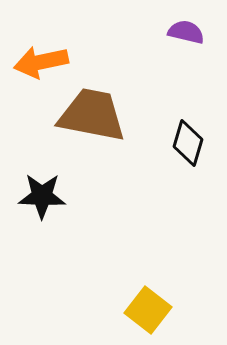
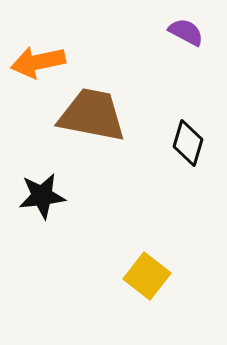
purple semicircle: rotated 15 degrees clockwise
orange arrow: moved 3 px left
black star: rotated 9 degrees counterclockwise
yellow square: moved 1 px left, 34 px up
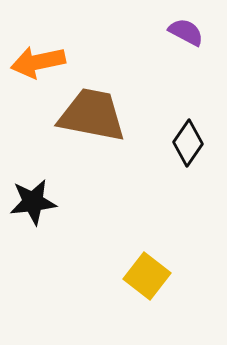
black diamond: rotated 18 degrees clockwise
black star: moved 9 px left, 6 px down
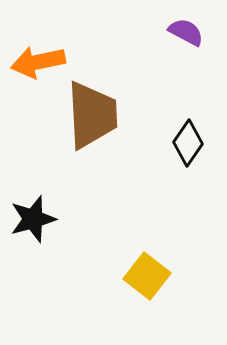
brown trapezoid: rotated 76 degrees clockwise
black star: moved 17 px down; rotated 9 degrees counterclockwise
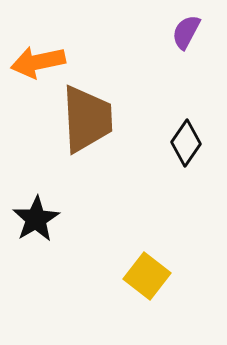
purple semicircle: rotated 90 degrees counterclockwise
brown trapezoid: moved 5 px left, 4 px down
black diamond: moved 2 px left
black star: moved 3 px right; rotated 15 degrees counterclockwise
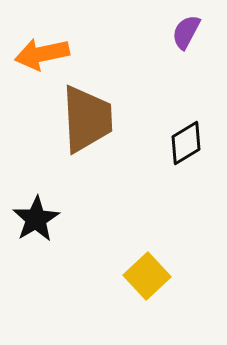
orange arrow: moved 4 px right, 8 px up
black diamond: rotated 24 degrees clockwise
yellow square: rotated 9 degrees clockwise
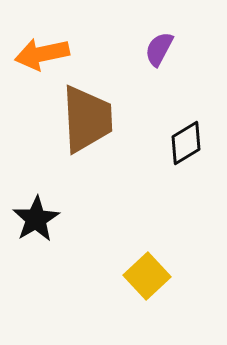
purple semicircle: moved 27 px left, 17 px down
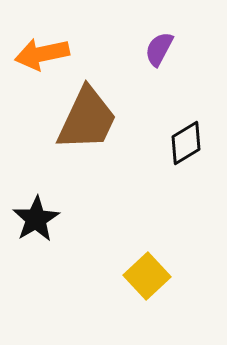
brown trapezoid: rotated 28 degrees clockwise
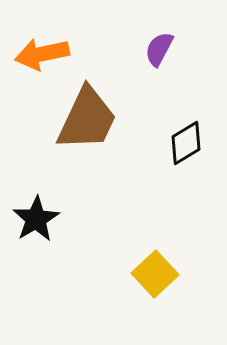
yellow square: moved 8 px right, 2 px up
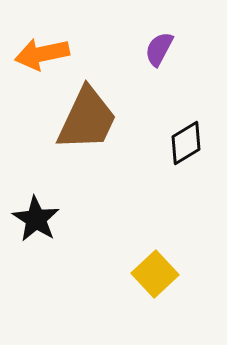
black star: rotated 9 degrees counterclockwise
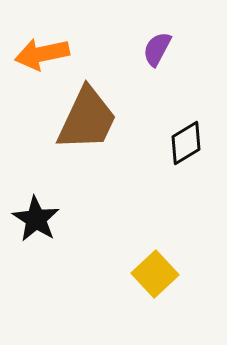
purple semicircle: moved 2 px left
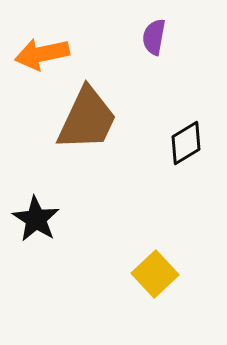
purple semicircle: moved 3 px left, 12 px up; rotated 18 degrees counterclockwise
